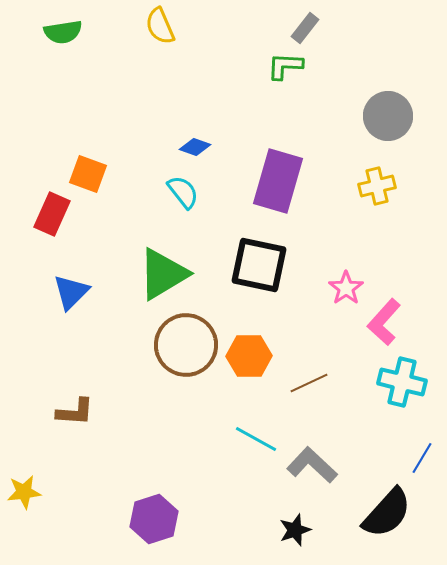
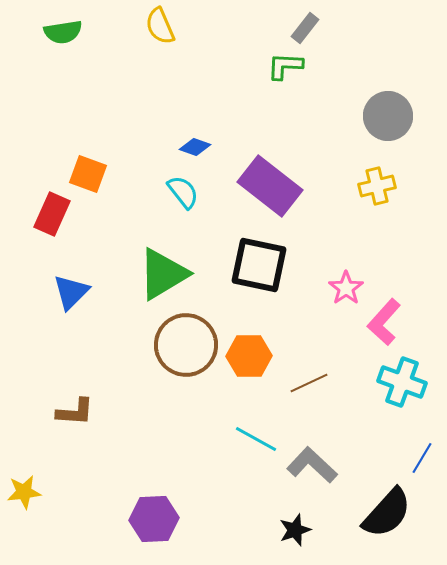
purple rectangle: moved 8 px left, 5 px down; rotated 68 degrees counterclockwise
cyan cross: rotated 6 degrees clockwise
purple hexagon: rotated 15 degrees clockwise
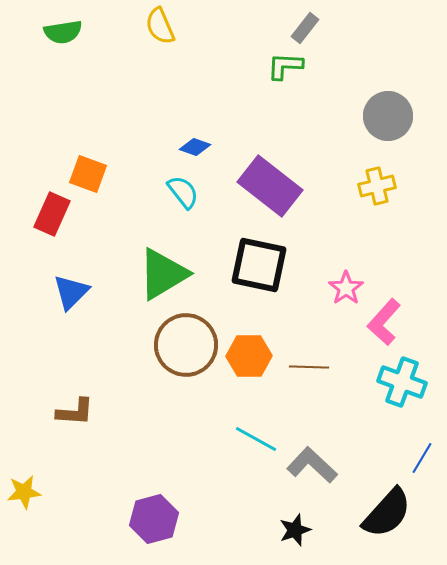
brown line: moved 16 px up; rotated 27 degrees clockwise
purple hexagon: rotated 12 degrees counterclockwise
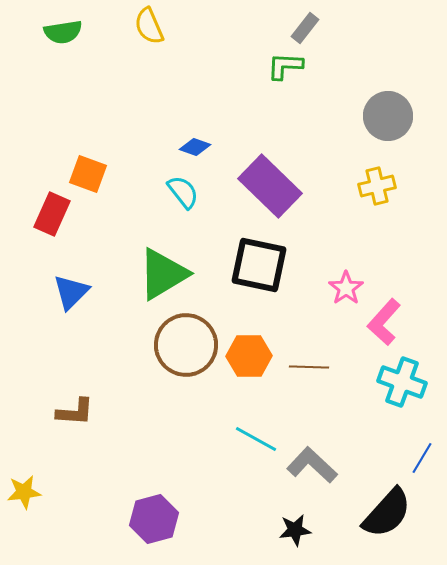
yellow semicircle: moved 11 px left
purple rectangle: rotated 6 degrees clockwise
black star: rotated 12 degrees clockwise
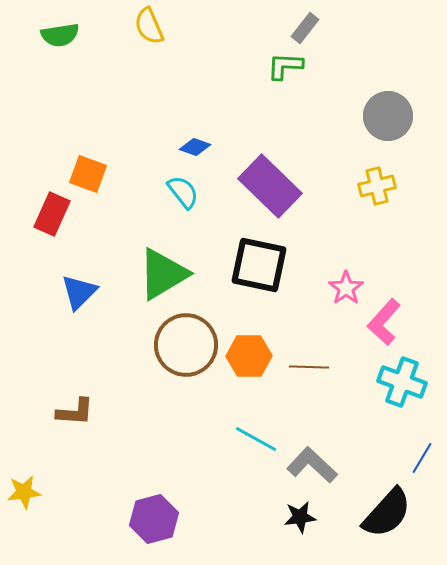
green semicircle: moved 3 px left, 3 px down
blue triangle: moved 8 px right
black star: moved 5 px right, 13 px up
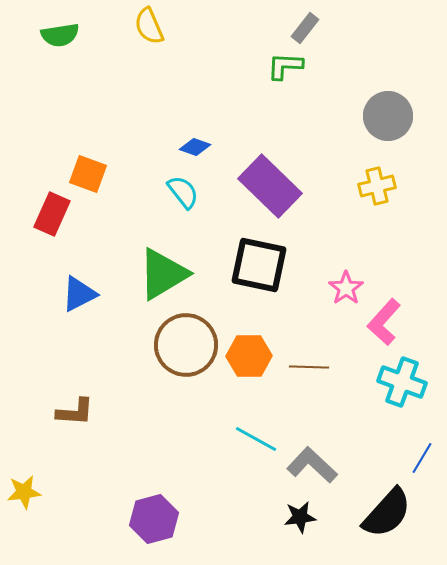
blue triangle: moved 2 px down; rotated 18 degrees clockwise
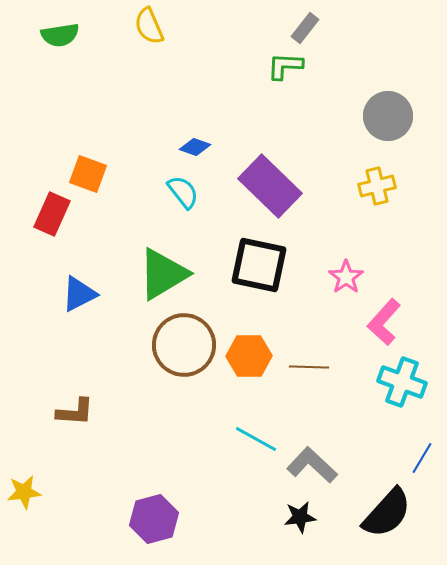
pink star: moved 11 px up
brown circle: moved 2 px left
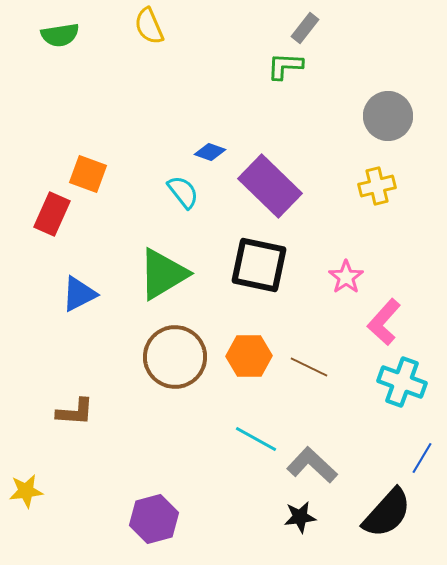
blue diamond: moved 15 px right, 5 px down
brown circle: moved 9 px left, 12 px down
brown line: rotated 24 degrees clockwise
yellow star: moved 2 px right, 1 px up
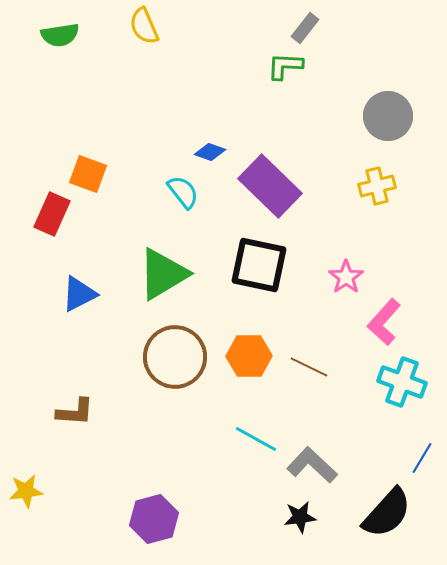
yellow semicircle: moved 5 px left
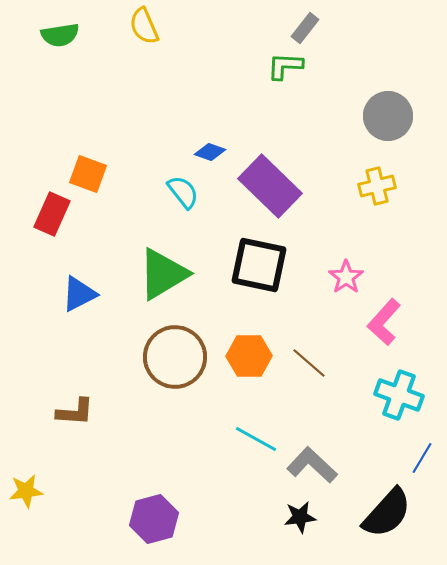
brown line: moved 4 px up; rotated 15 degrees clockwise
cyan cross: moved 3 px left, 13 px down
